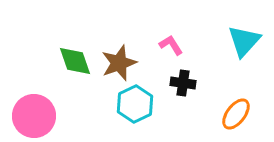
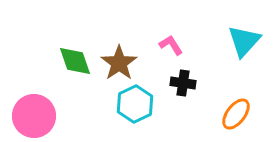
brown star: rotated 15 degrees counterclockwise
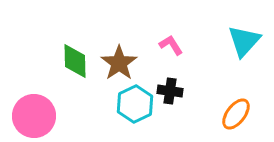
green diamond: rotated 18 degrees clockwise
black cross: moved 13 px left, 8 px down
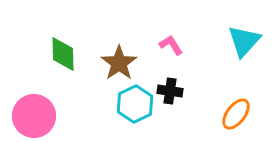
green diamond: moved 12 px left, 7 px up
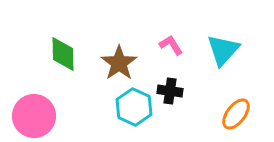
cyan triangle: moved 21 px left, 9 px down
cyan hexagon: moved 1 px left, 3 px down; rotated 9 degrees counterclockwise
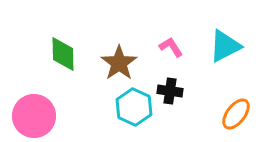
pink L-shape: moved 2 px down
cyan triangle: moved 2 px right, 4 px up; rotated 21 degrees clockwise
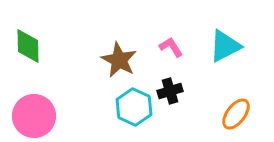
green diamond: moved 35 px left, 8 px up
brown star: moved 3 px up; rotated 9 degrees counterclockwise
black cross: rotated 25 degrees counterclockwise
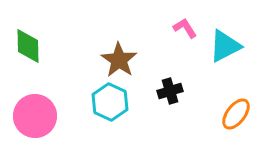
pink L-shape: moved 14 px right, 19 px up
brown star: rotated 6 degrees clockwise
cyan hexagon: moved 24 px left, 5 px up
pink circle: moved 1 px right
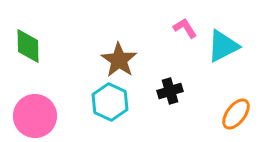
cyan triangle: moved 2 px left
